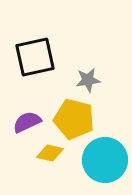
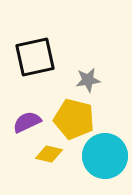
yellow diamond: moved 1 px left, 1 px down
cyan circle: moved 4 px up
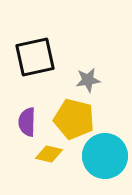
purple semicircle: rotated 64 degrees counterclockwise
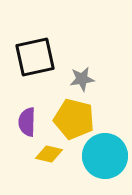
gray star: moved 6 px left, 1 px up
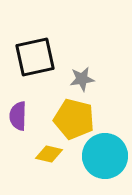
purple semicircle: moved 9 px left, 6 px up
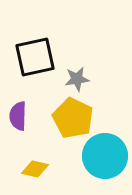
gray star: moved 5 px left
yellow pentagon: moved 1 px left, 1 px up; rotated 12 degrees clockwise
yellow diamond: moved 14 px left, 15 px down
